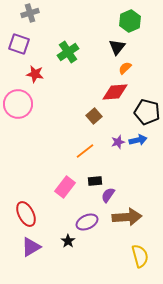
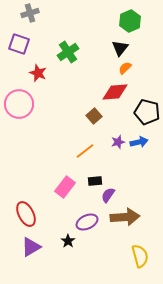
black triangle: moved 3 px right, 1 px down
red star: moved 3 px right, 1 px up; rotated 12 degrees clockwise
pink circle: moved 1 px right
blue arrow: moved 1 px right, 2 px down
brown arrow: moved 2 px left
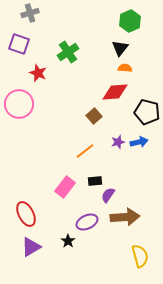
orange semicircle: rotated 48 degrees clockwise
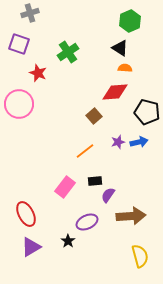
black triangle: rotated 36 degrees counterclockwise
brown arrow: moved 6 px right, 1 px up
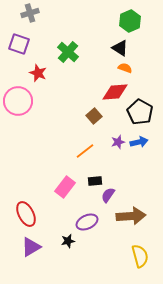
green cross: rotated 15 degrees counterclockwise
orange semicircle: rotated 16 degrees clockwise
pink circle: moved 1 px left, 3 px up
black pentagon: moved 7 px left; rotated 15 degrees clockwise
black star: rotated 24 degrees clockwise
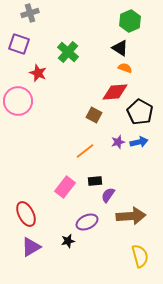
brown square: moved 1 px up; rotated 21 degrees counterclockwise
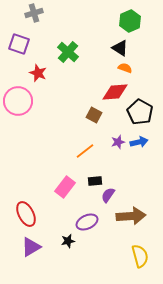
gray cross: moved 4 px right
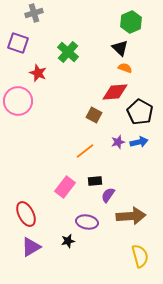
green hexagon: moved 1 px right, 1 px down
purple square: moved 1 px left, 1 px up
black triangle: rotated 12 degrees clockwise
purple ellipse: rotated 35 degrees clockwise
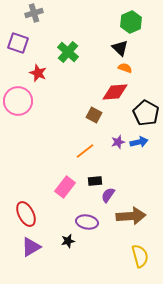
black pentagon: moved 6 px right, 1 px down
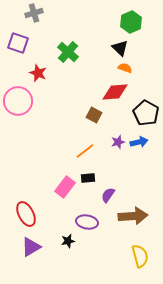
black rectangle: moved 7 px left, 3 px up
brown arrow: moved 2 px right
